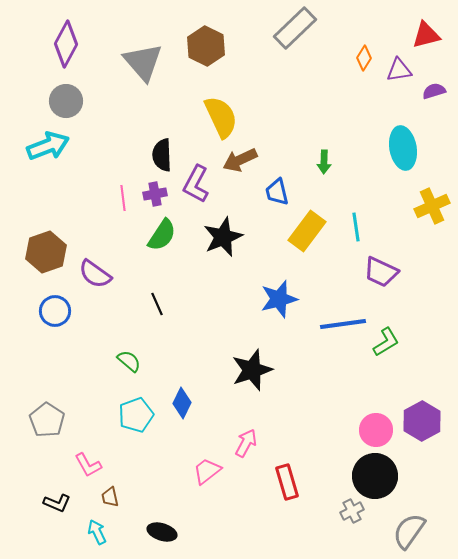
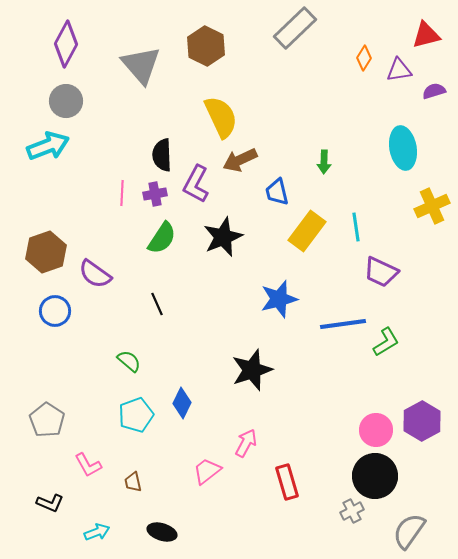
gray triangle at (143, 62): moved 2 px left, 3 px down
pink line at (123, 198): moved 1 px left, 5 px up; rotated 10 degrees clockwise
green semicircle at (162, 235): moved 3 px down
brown trapezoid at (110, 497): moved 23 px right, 15 px up
black L-shape at (57, 503): moved 7 px left
cyan arrow at (97, 532): rotated 95 degrees clockwise
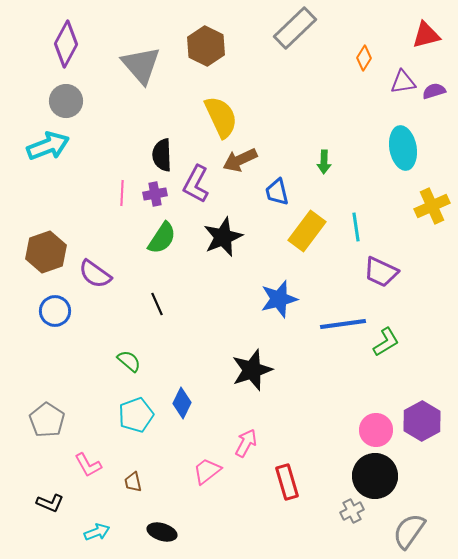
purple triangle at (399, 70): moved 4 px right, 12 px down
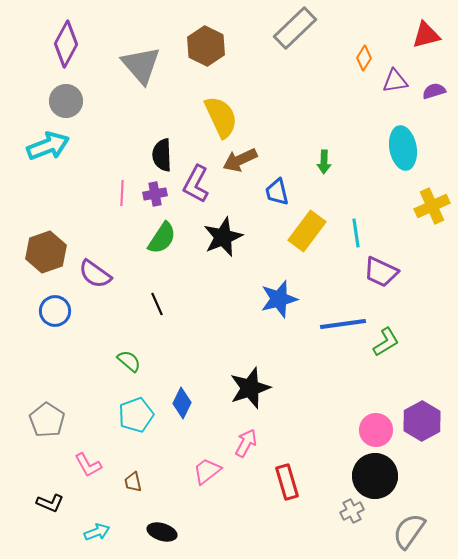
purple triangle at (403, 82): moved 8 px left, 1 px up
cyan line at (356, 227): moved 6 px down
black star at (252, 370): moved 2 px left, 18 px down
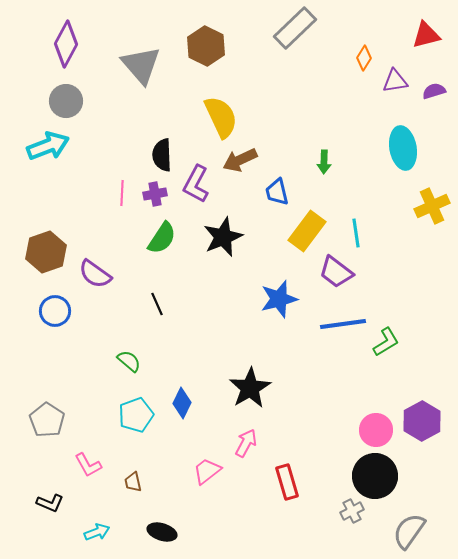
purple trapezoid at (381, 272): moved 45 px left; rotated 12 degrees clockwise
black star at (250, 388): rotated 12 degrees counterclockwise
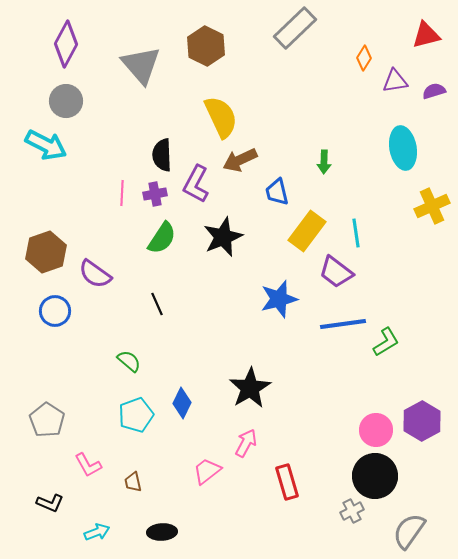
cyan arrow at (48, 146): moved 2 px left, 1 px up; rotated 48 degrees clockwise
black ellipse at (162, 532): rotated 20 degrees counterclockwise
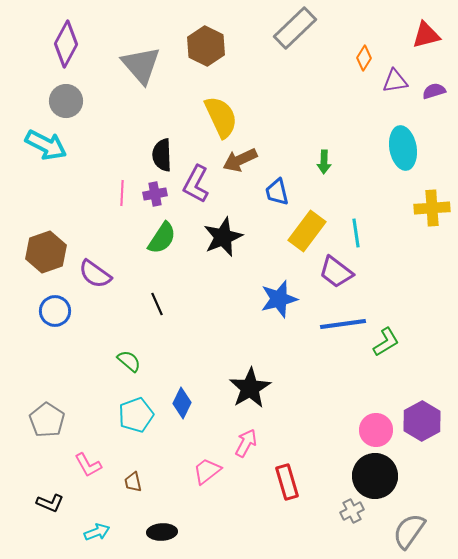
yellow cross at (432, 206): moved 2 px down; rotated 20 degrees clockwise
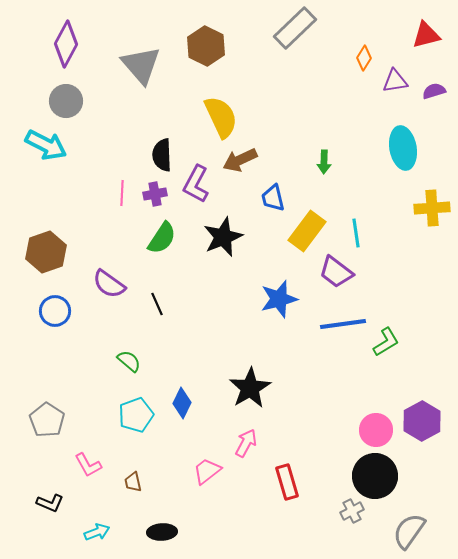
blue trapezoid at (277, 192): moved 4 px left, 6 px down
purple semicircle at (95, 274): moved 14 px right, 10 px down
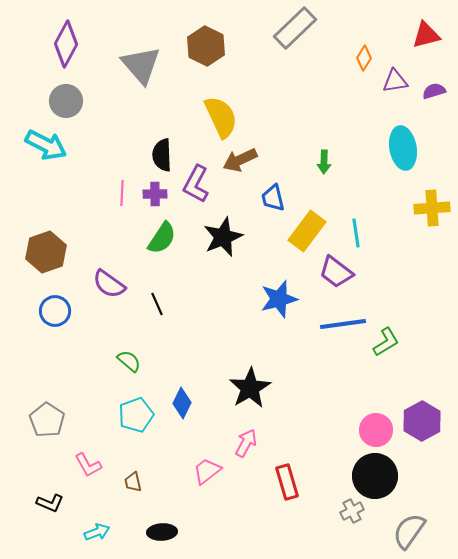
purple cross at (155, 194): rotated 10 degrees clockwise
